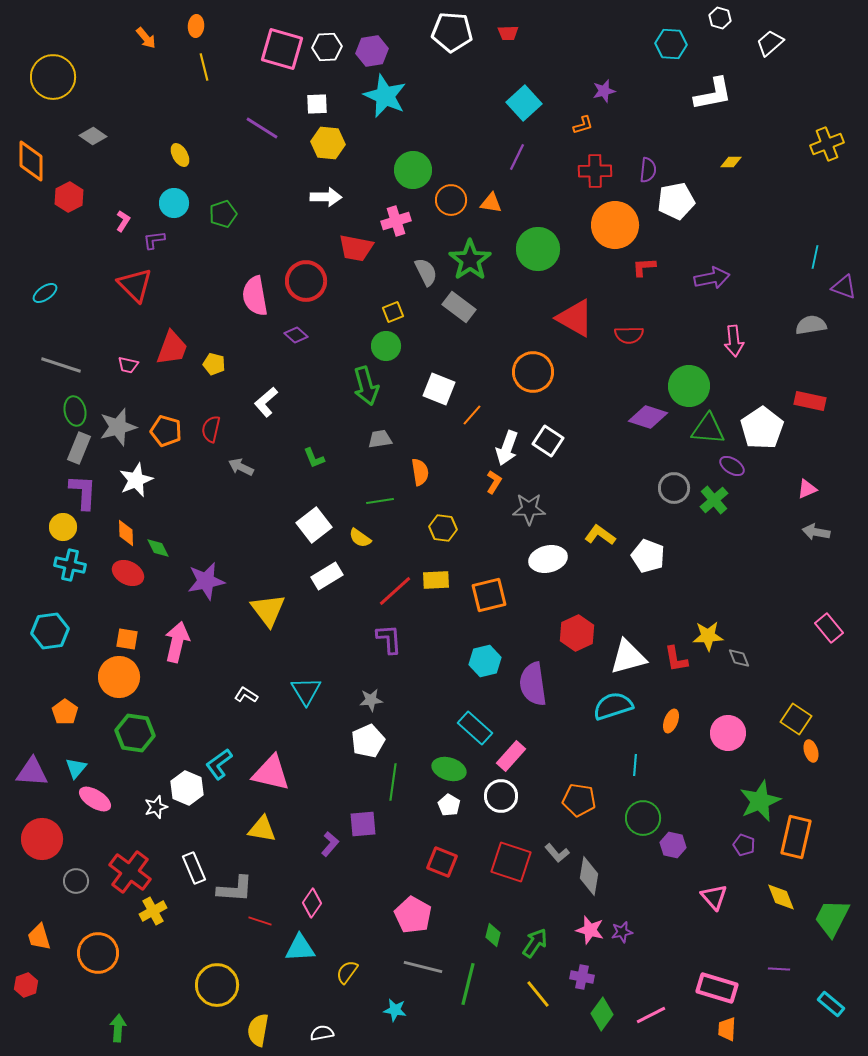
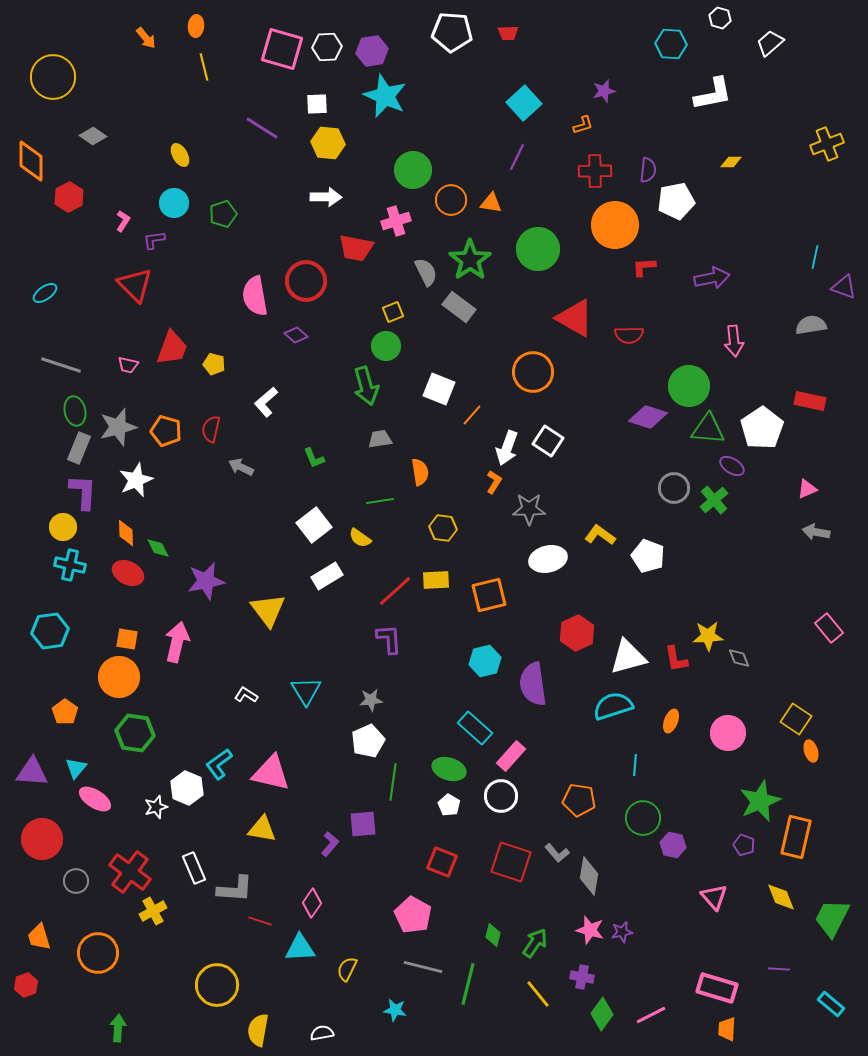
yellow semicircle at (347, 972): moved 3 px up; rotated 10 degrees counterclockwise
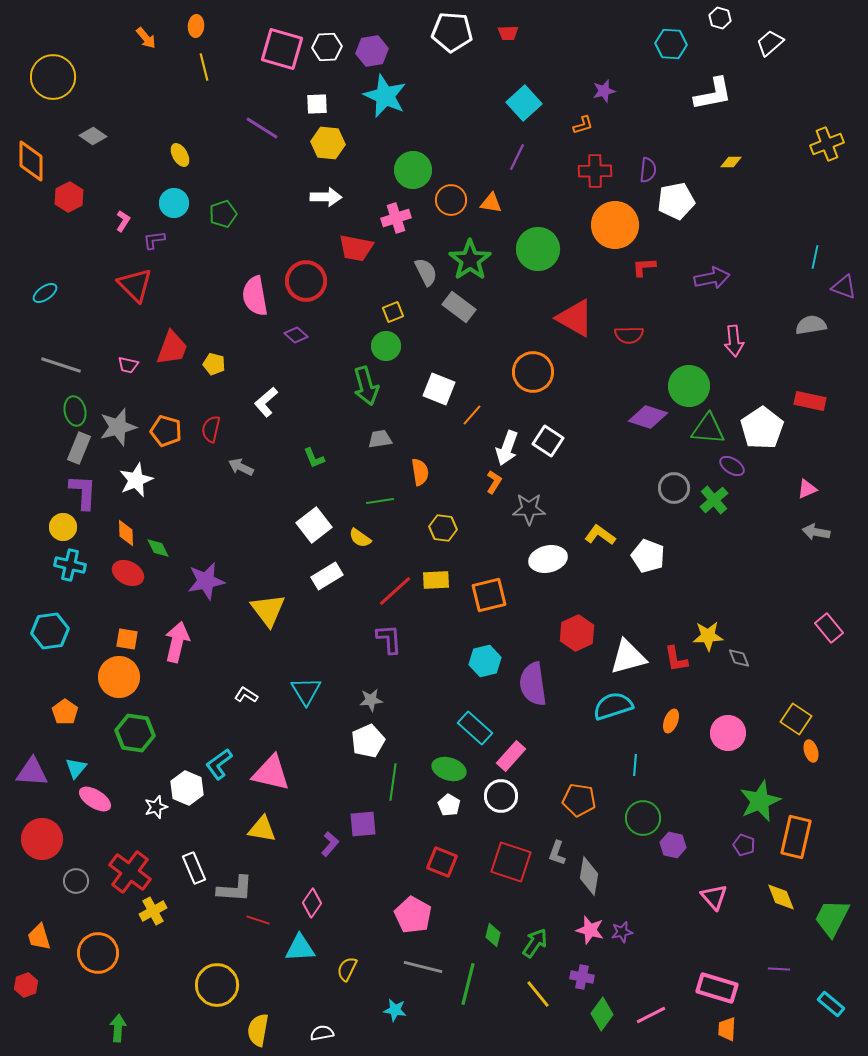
pink cross at (396, 221): moved 3 px up
gray L-shape at (557, 853): rotated 60 degrees clockwise
red line at (260, 921): moved 2 px left, 1 px up
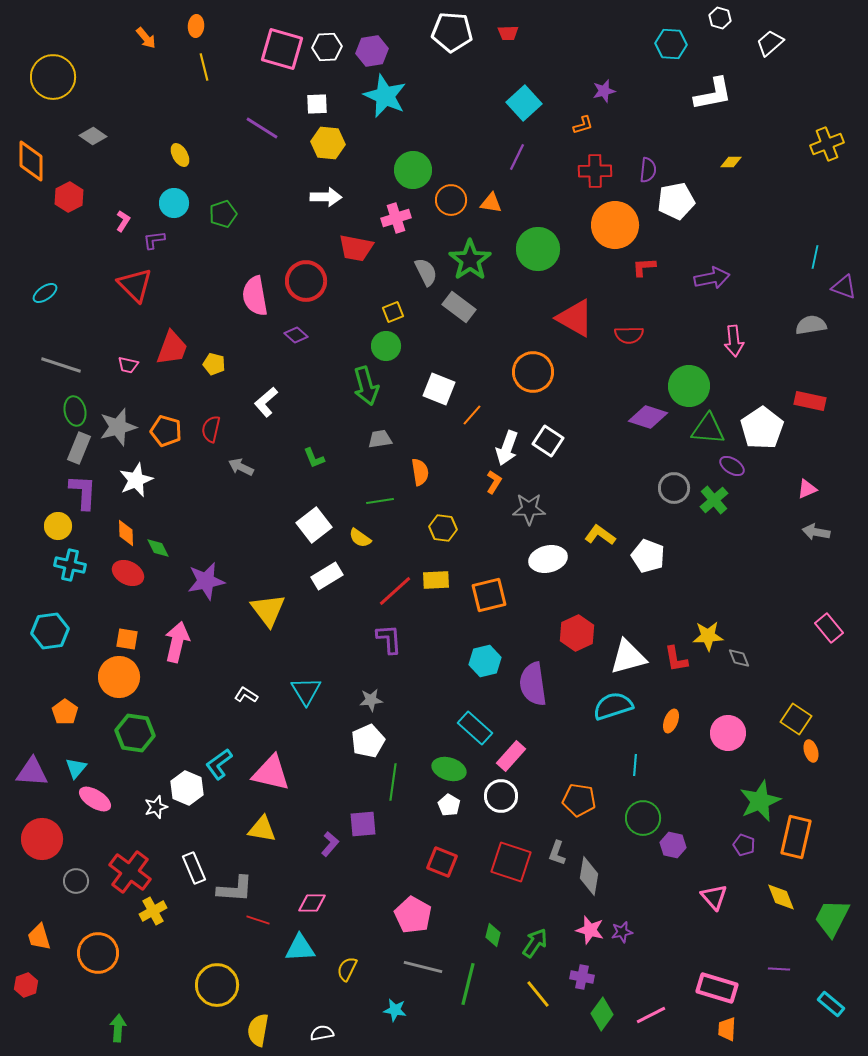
yellow circle at (63, 527): moved 5 px left, 1 px up
pink diamond at (312, 903): rotated 56 degrees clockwise
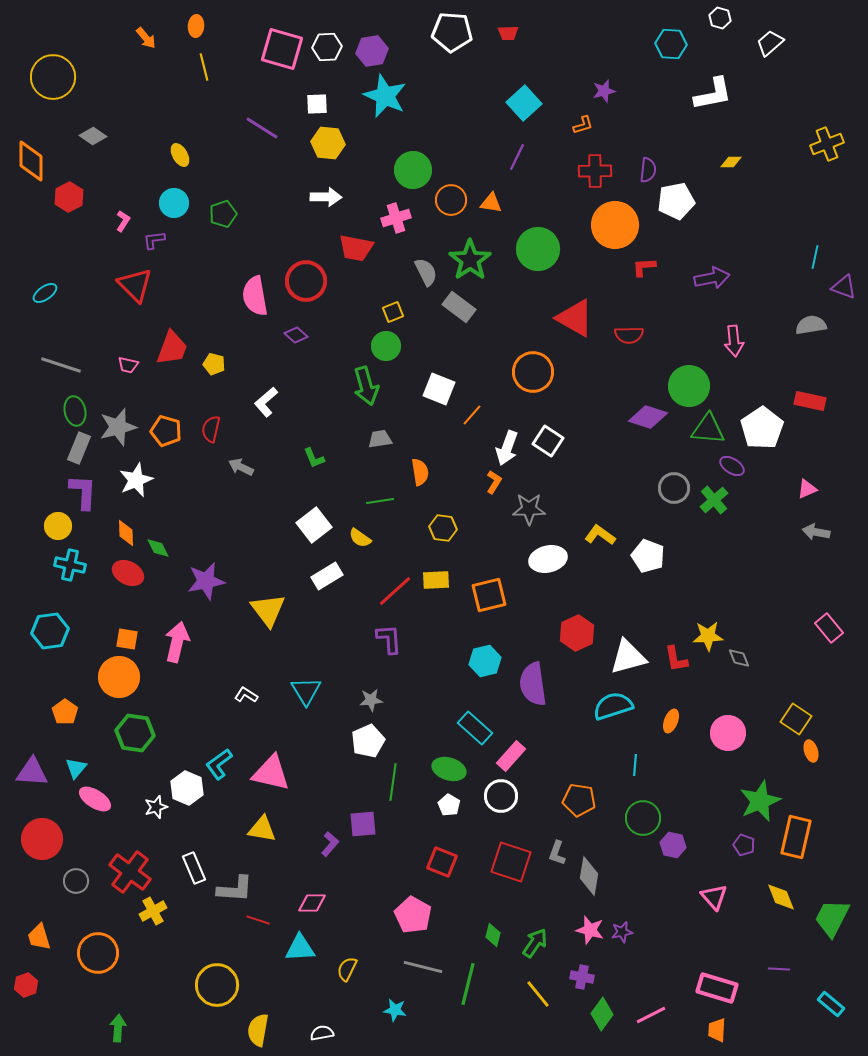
orange trapezoid at (727, 1029): moved 10 px left, 1 px down
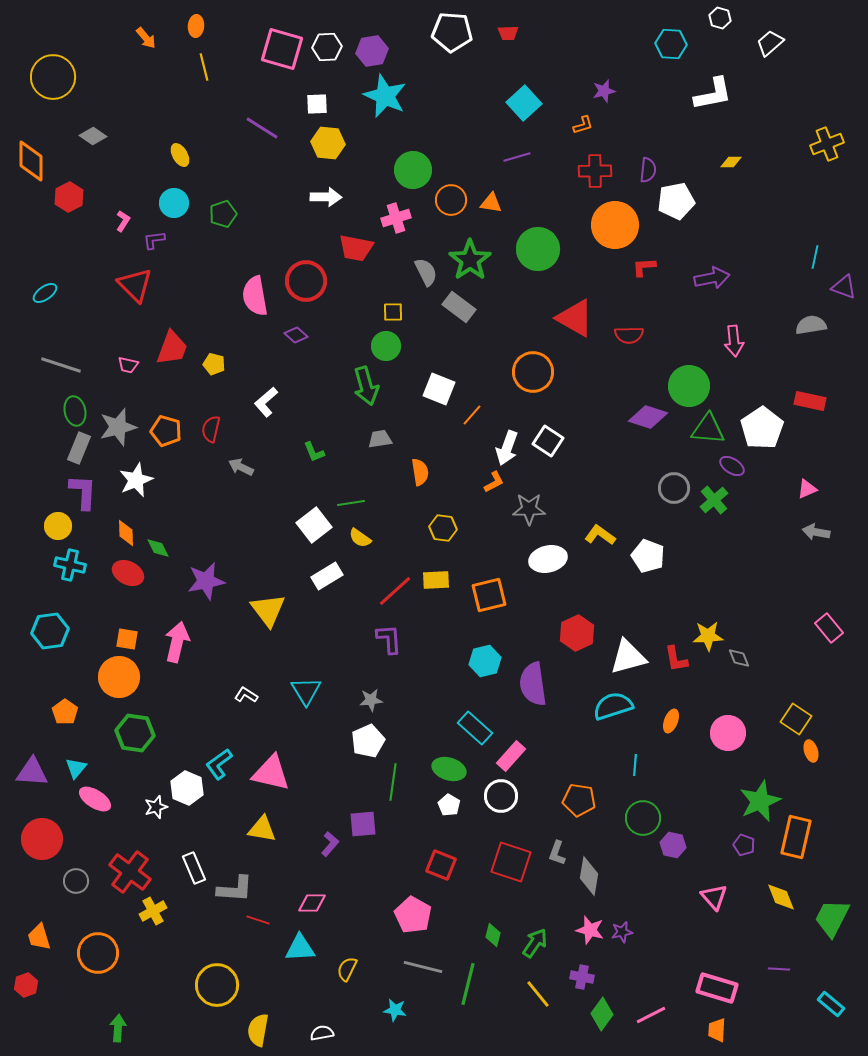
purple line at (517, 157): rotated 48 degrees clockwise
yellow square at (393, 312): rotated 20 degrees clockwise
green L-shape at (314, 458): moved 6 px up
orange L-shape at (494, 482): rotated 30 degrees clockwise
green line at (380, 501): moved 29 px left, 2 px down
red square at (442, 862): moved 1 px left, 3 px down
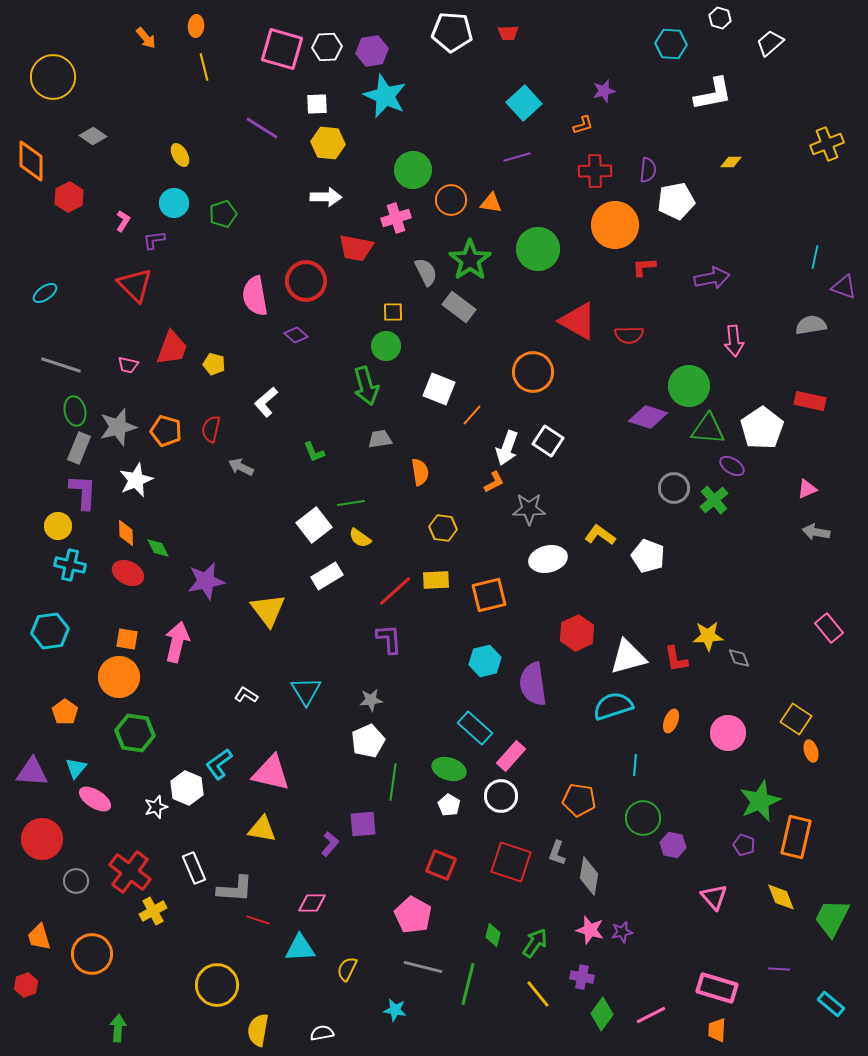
red triangle at (575, 318): moved 3 px right, 3 px down
orange circle at (98, 953): moved 6 px left, 1 px down
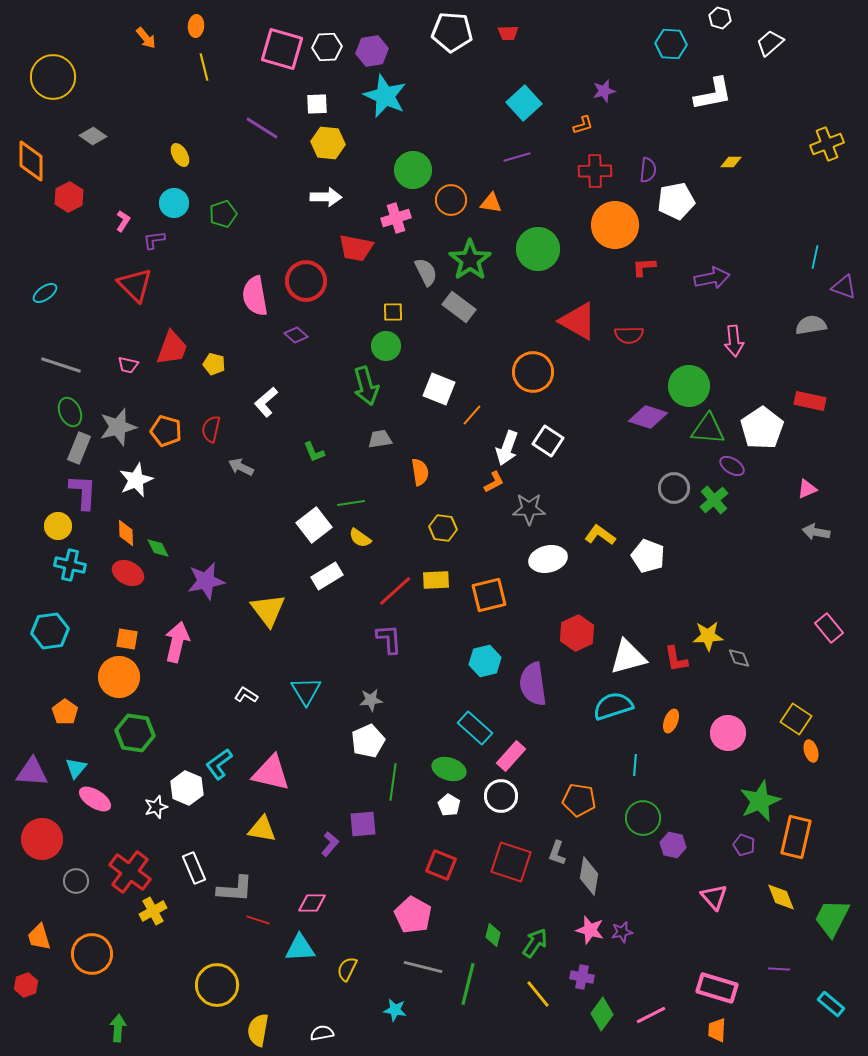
green ellipse at (75, 411): moved 5 px left, 1 px down; rotated 12 degrees counterclockwise
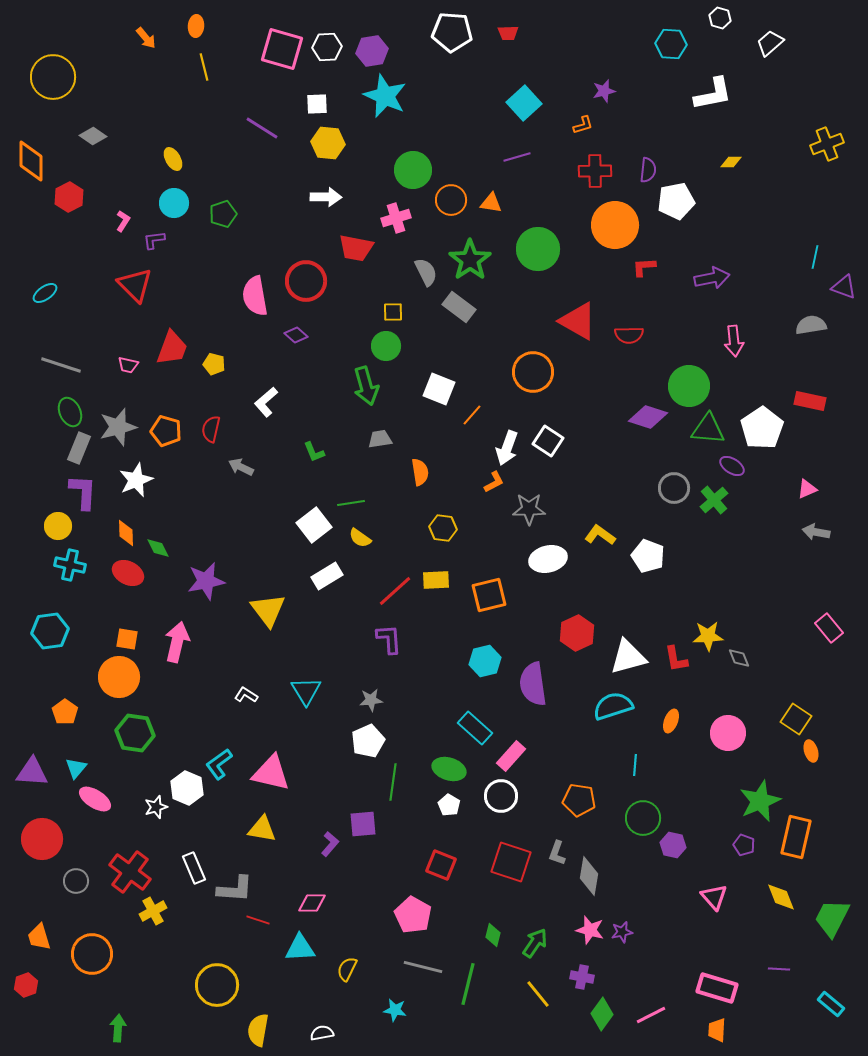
yellow ellipse at (180, 155): moved 7 px left, 4 px down
